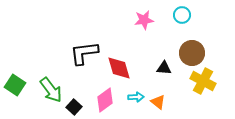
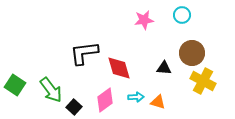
orange triangle: rotated 21 degrees counterclockwise
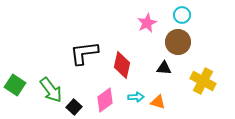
pink star: moved 3 px right, 3 px down; rotated 18 degrees counterclockwise
brown circle: moved 14 px left, 11 px up
red diamond: moved 3 px right, 3 px up; rotated 28 degrees clockwise
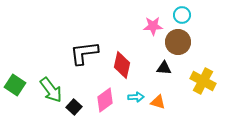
pink star: moved 6 px right, 3 px down; rotated 24 degrees clockwise
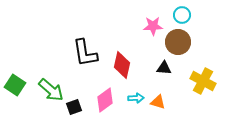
black L-shape: moved 1 px right; rotated 92 degrees counterclockwise
green arrow: rotated 12 degrees counterclockwise
cyan arrow: moved 1 px down
black square: rotated 28 degrees clockwise
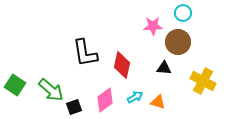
cyan circle: moved 1 px right, 2 px up
cyan arrow: moved 1 px left, 1 px up; rotated 28 degrees counterclockwise
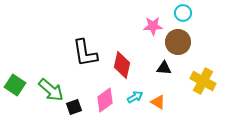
orange triangle: rotated 14 degrees clockwise
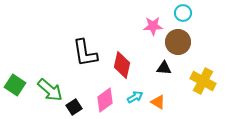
green arrow: moved 1 px left
black square: rotated 14 degrees counterclockwise
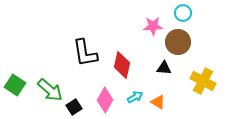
pink diamond: rotated 25 degrees counterclockwise
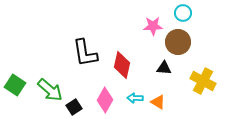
cyan arrow: moved 1 px down; rotated 147 degrees counterclockwise
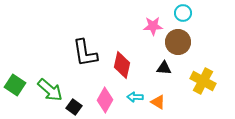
cyan arrow: moved 1 px up
black square: rotated 21 degrees counterclockwise
